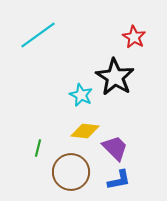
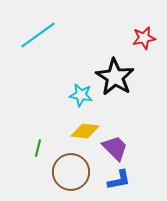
red star: moved 10 px right, 1 px down; rotated 30 degrees clockwise
cyan star: rotated 15 degrees counterclockwise
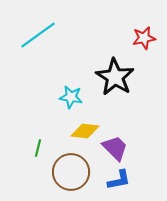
cyan star: moved 10 px left, 2 px down
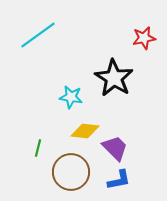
black star: moved 1 px left, 1 px down
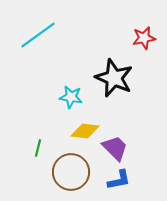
black star: rotated 9 degrees counterclockwise
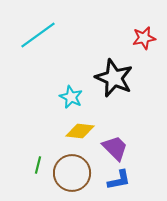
cyan star: rotated 15 degrees clockwise
yellow diamond: moved 5 px left
green line: moved 17 px down
brown circle: moved 1 px right, 1 px down
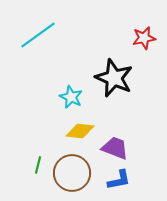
purple trapezoid: rotated 24 degrees counterclockwise
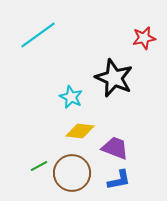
green line: moved 1 px right, 1 px down; rotated 48 degrees clockwise
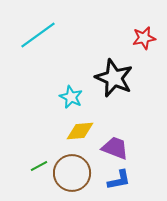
yellow diamond: rotated 12 degrees counterclockwise
